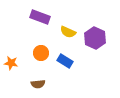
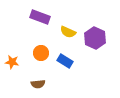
orange star: moved 1 px right, 1 px up
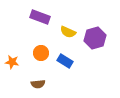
purple hexagon: rotated 20 degrees clockwise
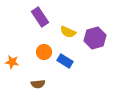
purple rectangle: rotated 36 degrees clockwise
orange circle: moved 3 px right, 1 px up
